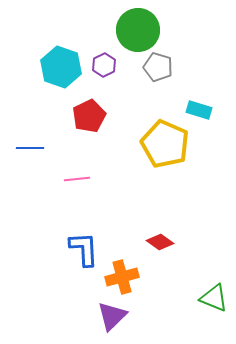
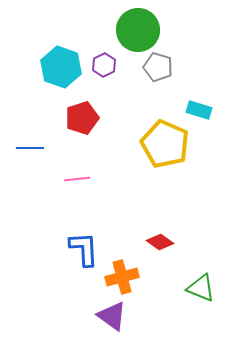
red pentagon: moved 7 px left, 2 px down; rotated 8 degrees clockwise
green triangle: moved 13 px left, 10 px up
purple triangle: rotated 40 degrees counterclockwise
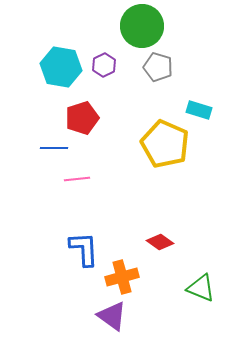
green circle: moved 4 px right, 4 px up
cyan hexagon: rotated 9 degrees counterclockwise
blue line: moved 24 px right
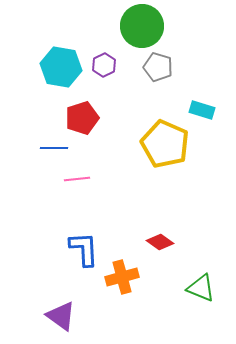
cyan rectangle: moved 3 px right
purple triangle: moved 51 px left
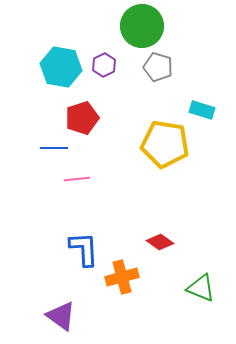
yellow pentagon: rotated 15 degrees counterclockwise
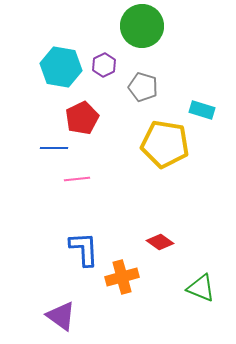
gray pentagon: moved 15 px left, 20 px down
red pentagon: rotated 8 degrees counterclockwise
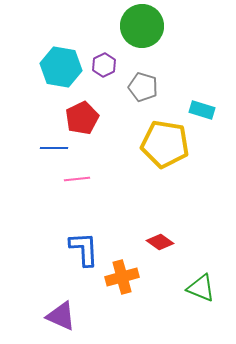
purple triangle: rotated 12 degrees counterclockwise
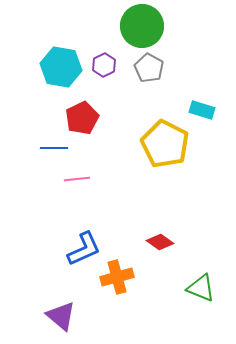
gray pentagon: moved 6 px right, 19 px up; rotated 12 degrees clockwise
yellow pentagon: rotated 18 degrees clockwise
blue L-shape: rotated 69 degrees clockwise
orange cross: moved 5 px left
purple triangle: rotated 16 degrees clockwise
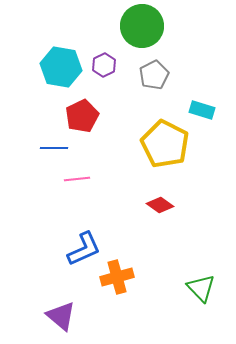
gray pentagon: moved 5 px right, 7 px down; rotated 16 degrees clockwise
red pentagon: moved 2 px up
red diamond: moved 37 px up
green triangle: rotated 24 degrees clockwise
